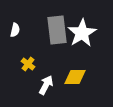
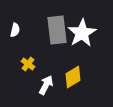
yellow diamond: moved 2 px left; rotated 30 degrees counterclockwise
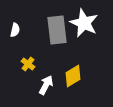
white star: moved 2 px right, 10 px up; rotated 16 degrees counterclockwise
yellow diamond: moved 1 px up
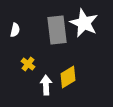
yellow diamond: moved 5 px left, 1 px down
white arrow: rotated 30 degrees counterclockwise
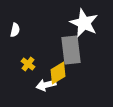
gray rectangle: moved 14 px right, 20 px down
yellow diamond: moved 10 px left, 4 px up
white arrow: rotated 102 degrees counterclockwise
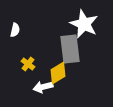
white star: moved 1 px down
gray rectangle: moved 1 px left, 1 px up
white arrow: moved 3 px left, 2 px down
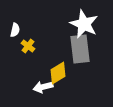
gray rectangle: moved 10 px right
yellow cross: moved 18 px up
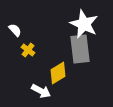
white semicircle: rotated 56 degrees counterclockwise
yellow cross: moved 4 px down
white arrow: moved 2 px left, 4 px down; rotated 138 degrees counterclockwise
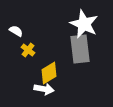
white semicircle: moved 1 px right, 1 px down; rotated 16 degrees counterclockwise
yellow diamond: moved 9 px left
white arrow: moved 3 px right, 2 px up; rotated 18 degrees counterclockwise
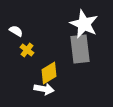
yellow cross: moved 1 px left
